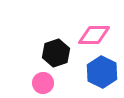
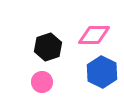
black hexagon: moved 8 px left, 6 px up
pink circle: moved 1 px left, 1 px up
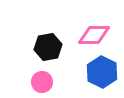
black hexagon: rotated 8 degrees clockwise
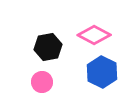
pink diamond: rotated 28 degrees clockwise
